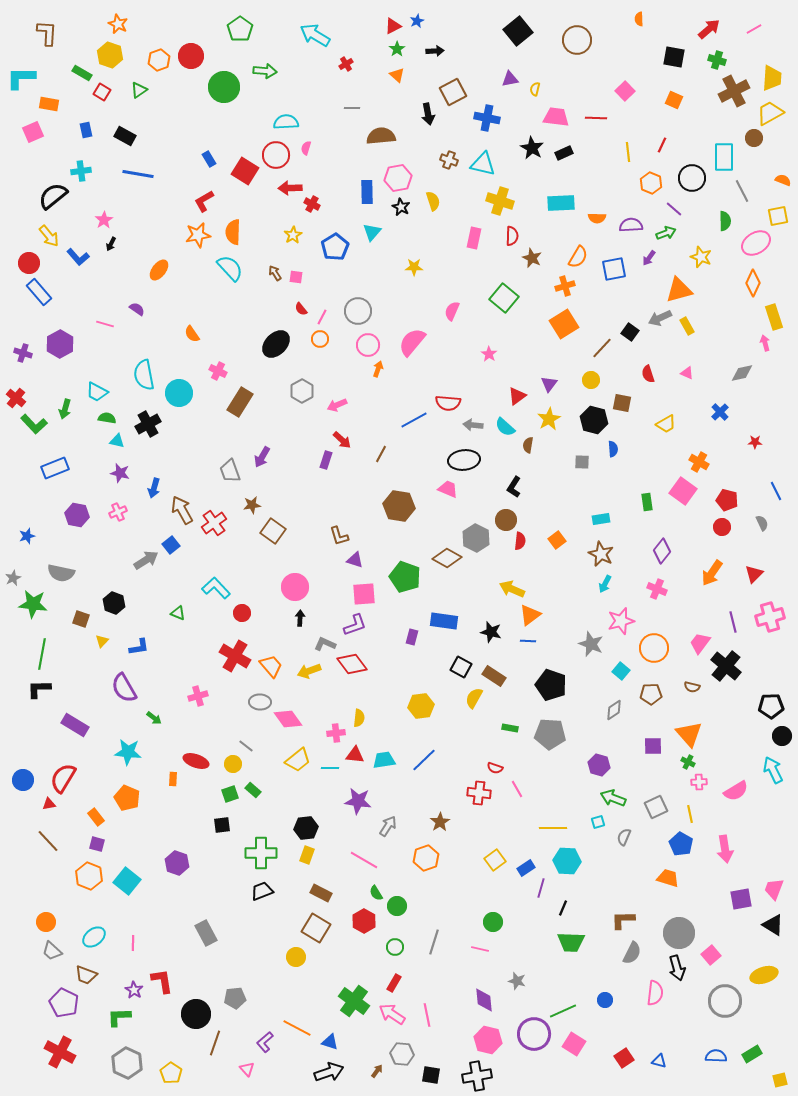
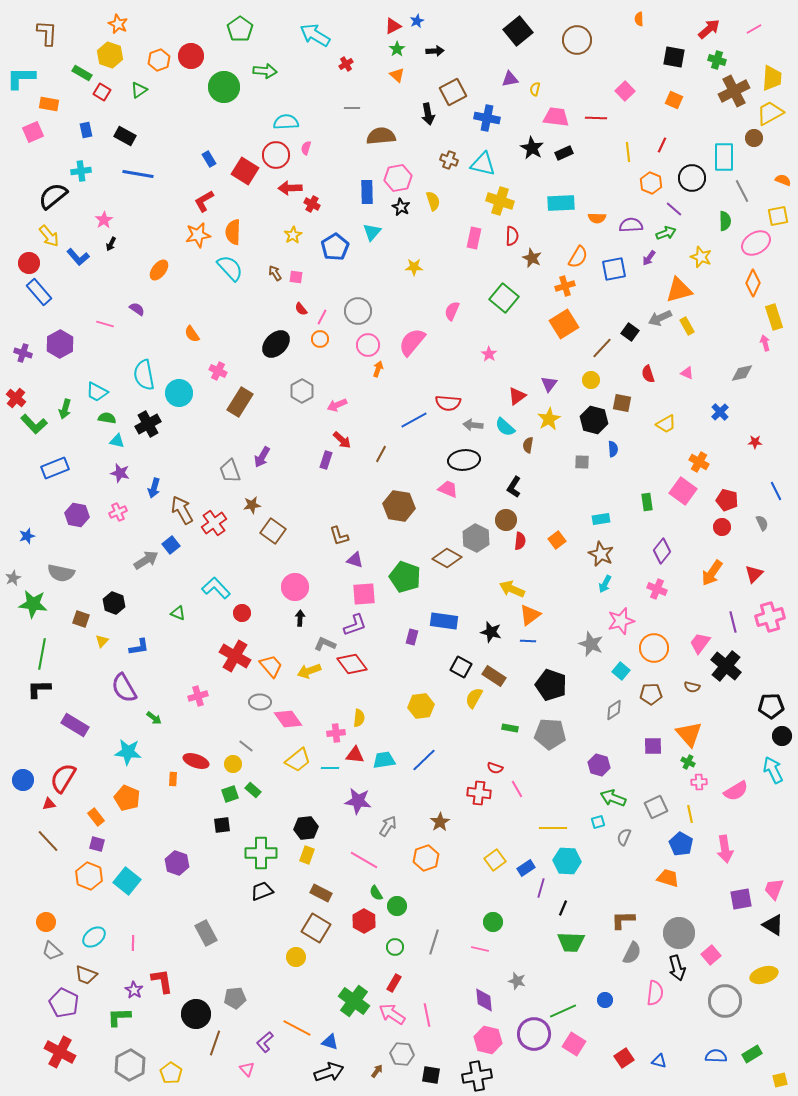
gray hexagon at (127, 1063): moved 3 px right, 2 px down; rotated 8 degrees clockwise
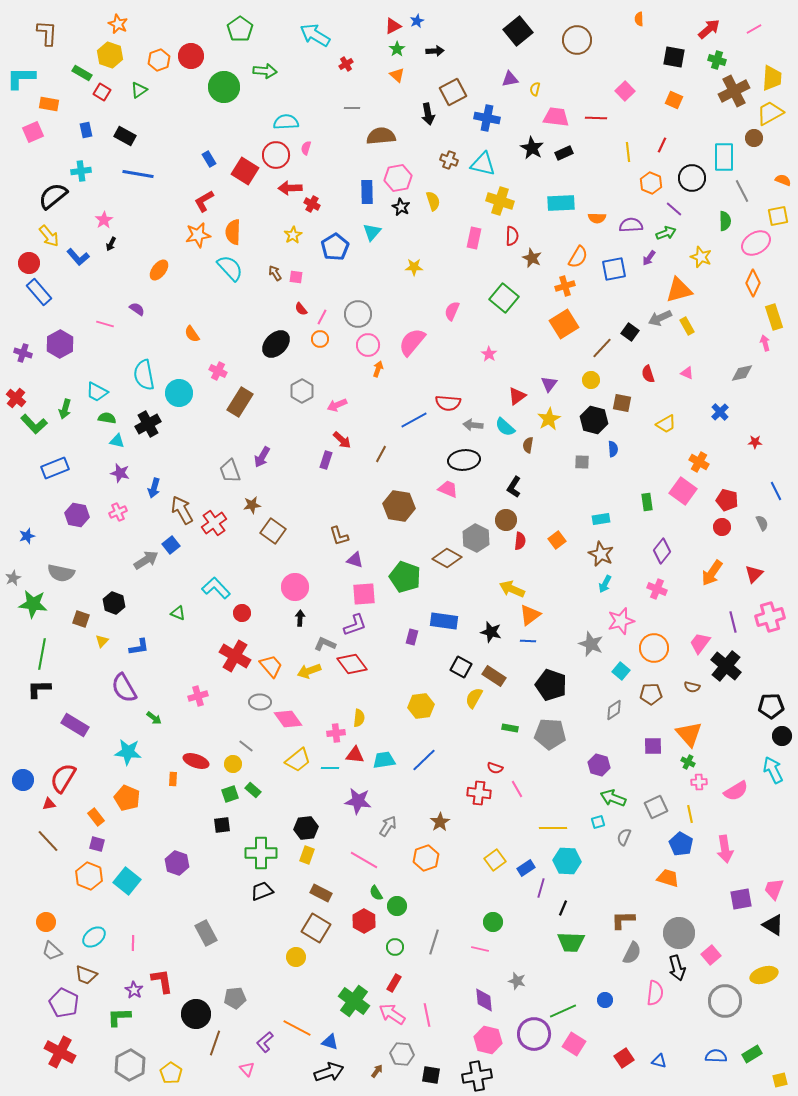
gray circle at (358, 311): moved 3 px down
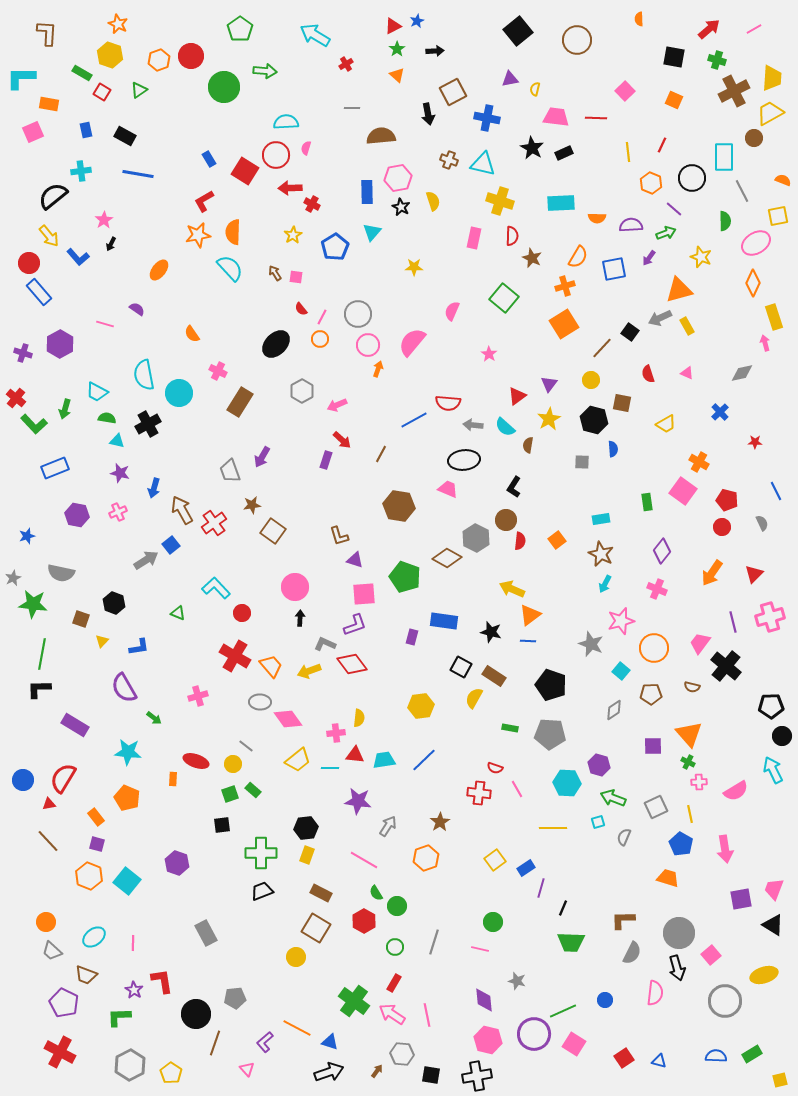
cyan hexagon at (567, 861): moved 78 px up
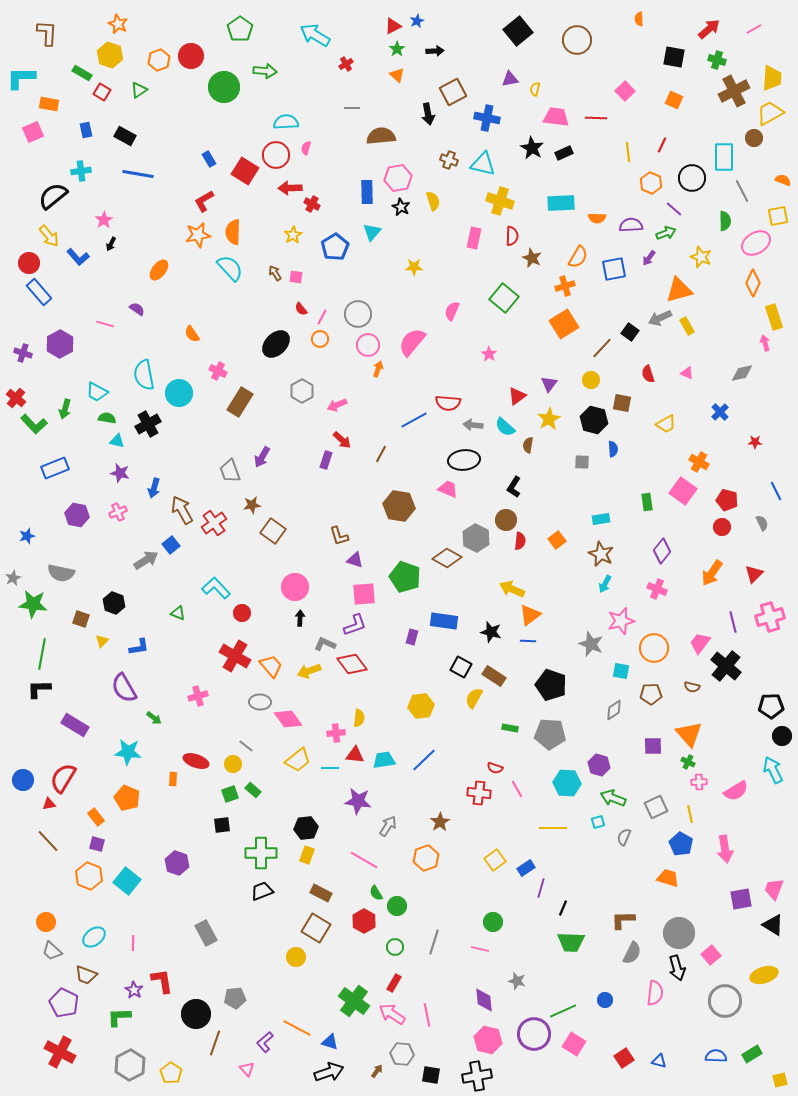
cyan square at (621, 671): rotated 30 degrees counterclockwise
